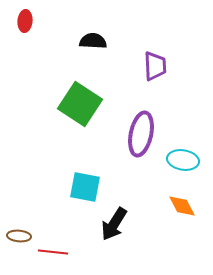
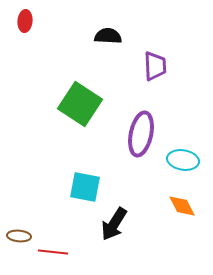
black semicircle: moved 15 px right, 5 px up
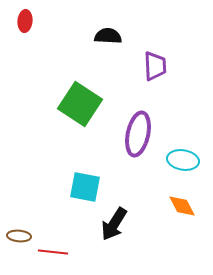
purple ellipse: moved 3 px left
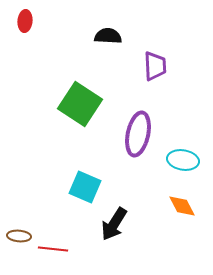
cyan square: rotated 12 degrees clockwise
red line: moved 3 px up
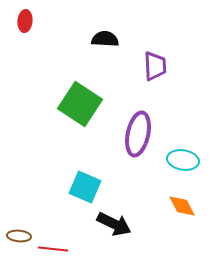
black semicircle: moved 3 px left, 3 px down
black arrow: rotated 96 degrees counterclockwise
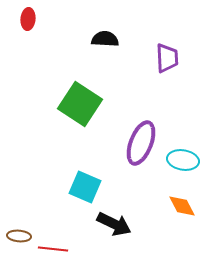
red ellipse: moved 3 px right, 2 px up
purple trapezoid: moved 12 px right, 8 px up
purple ellipse: moved 3 px right, 9 px down; rotated 9 degrees clockwise
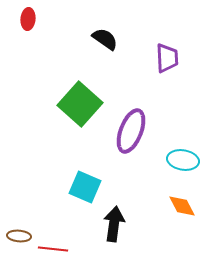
black semicircle: rotated 32 degrees clockwise
green square: rotated 9 degrees clockwise
purple ellipse: moved 10 px left, 12 px up
black arrow: rotated 108 degrees counterclockwise
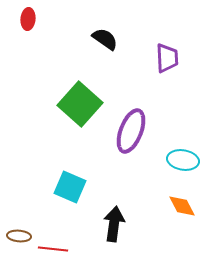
cyan square: moved 15 px left
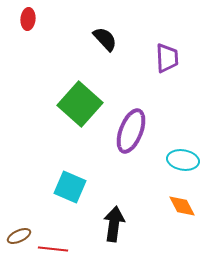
black semicircle: rotated 12 degrees clockwise
brown ellipse: rotated 30 degrees counterclockwise
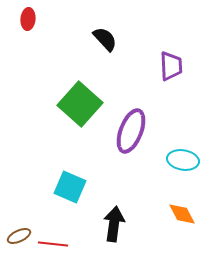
purple trapezoid: moved 4 px right, 8 px down
orange diamond: moved 8 px down
red line: moved 5 px up
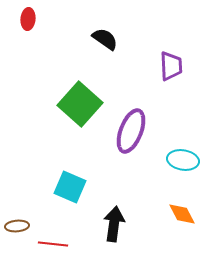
black semicircle: rotated 12 degrees counterclockwise
brown ellipse: moved 2 px left, 10 px up; rotated 20 degrees clockwise
